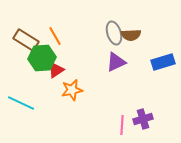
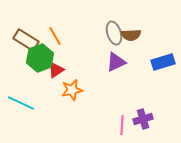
green hexagon: moved 2 px left; rotated 16 degrees counterclockwise
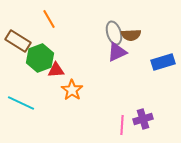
orange line: moved 6 px left, 17 px up
brown rectangle: moved 8 px left, 1 px down
purple triangle: moved 1 px right, 10 px up
red triangle: rotated 30 degrees clockwise
orange star: rotated 25 degrees counterclockwise
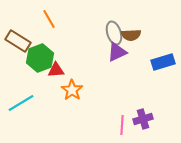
cyan line: rotated 56 degrees counterclockwise
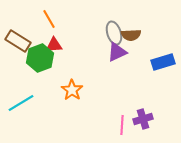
red triangle: moved 2 px left, 25 px up
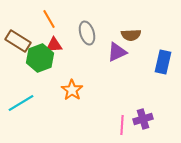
gray ellipse: moved 27 px left
blue rectangle: rotated 60 degrees counterclockwise
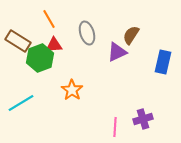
brown semicircle: rotated 126 degrees clockwise
pink line: moved 7 px left, 2 px down
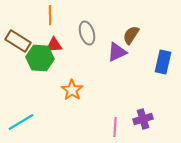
orange line: moved 1 px right, 4 px up; rotated 30 degrees clockwise
green hexagon: rotated 24 degrees clockwise
cyan line: moved 19 px down
